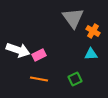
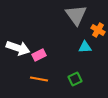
gray triangle: moved 3 px right, 3 px up
orange cross: moved 5 px right, 1 px up
white arrow: moved 2 px up
cyan triangle: moved 6 px left, 7 px up
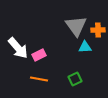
gray triangle: moved 11 px down
orange cross: rotated 32 degrees counterclockwise
white arrow: rotated 30 degrees clockwise
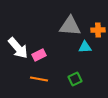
gray triangle: moved 6 px left; rotated 50 degrees counterclockwise
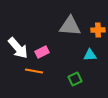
cyan triangle: moved 5 px right, 8 px down
pink rectangle: moved 3 px right, 3 px up
orange line: moved 5 px left, 8 px up
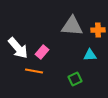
gray triangle: moved 2 px right
pink rectangle: rotated 24 degrees counterclockwise
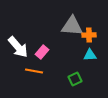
orange cross: moved 9 px left, 5 px down
white arrow: moved 1 px up
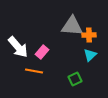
cyan triangle: rotated 40 degrees counterclockwise
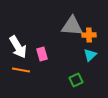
white arrow: rotated 10 degrees clockwise
pink rectangle: moved 2 px down; rotated 56 degrees counterclockwise
orange line: moved 13 px left, 1 px up
green square: moved 1 px right, 1 px down
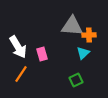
cyan triangle: moved 7 px left, 2 px up
orange line: moved 4 px down; rotated 66 degrees counterclockwise
